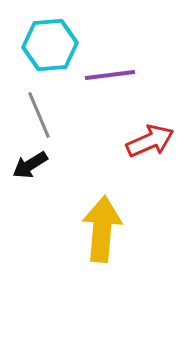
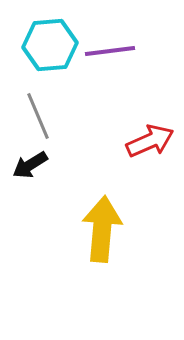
purple line: moved 24 px up
gray line: moved 1 px left, 1 px down
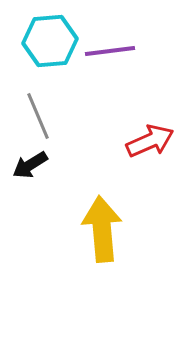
cyan hexagon: moved 4 px up
yellow arrow: rotated 10 degrees counterclockwise
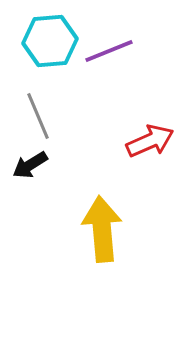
purple line: moved 1 px left; rotated 15 degrees counterclockwise
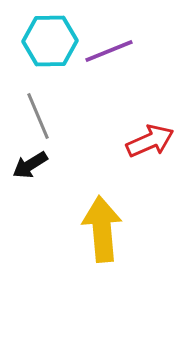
cyan hexagon: rotated 4 degrees clockwise
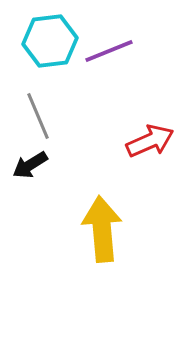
cyan hexagon: rotated 6 degrees counterclockwise
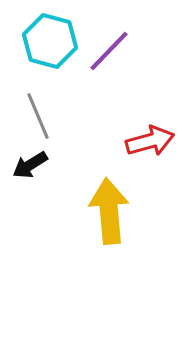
cyan hexagon: rotated 22 degrees clockwise
purple line: rotated 24 degrees counterclockwise
red arrow: rotated 9 degrees clockwise
yellow arrow: moved 7 px right, 18 px up
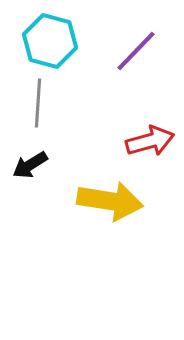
purple line: moved 27 px right
gray line: moved 13 px up; rotated 27 degrees clockwise
yellow arrow: moved 1 px right, 10 px up; rotated 104 degrees clockwise
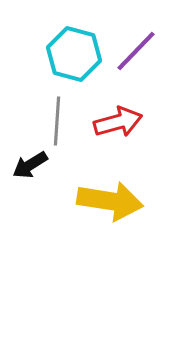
cyan hexagon: moved 24 px right, 13 px down
gray line: moved 19 px right, 18 px down
red arrow: moved 32 px left, 19 px up
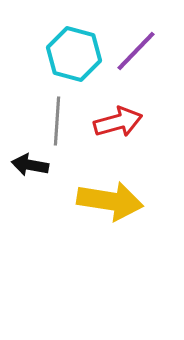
black arrow: rotated 42 degrees clockwise
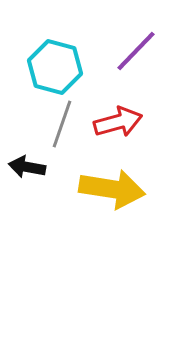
cyan hexagon: moved 19 px left, 13 px down
gray line: moved 5 px right, 3 px down; rotated 15 degrees clockwise
black arrow: moved 3 px left, 2 px down
yellow arrow: moved 2 px right, 12 px up
